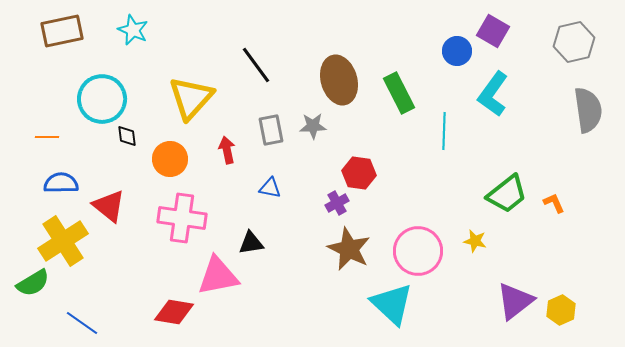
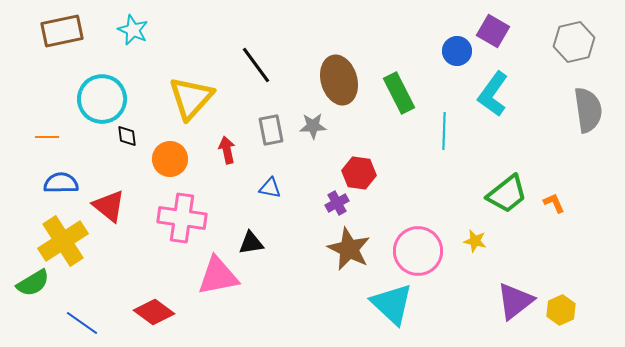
red diamond: moved 20 px left; rotated 27 degrees clockwise
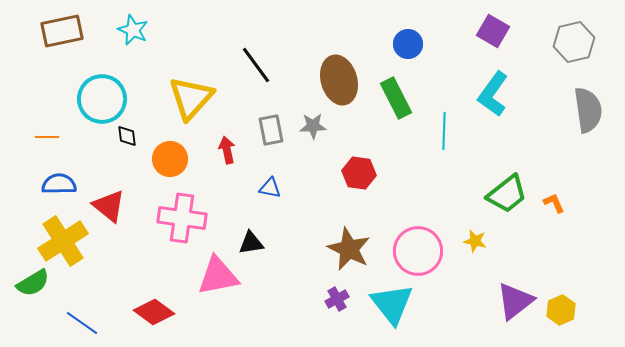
blue circle: moved 49 px left, 7 px up
green rectangle: moved 3 px left, 5 px down
blue semicircle: moved 2 px left, 1 px down
purple cross: moved 96 px down
cyan triangle: rotated 9 degrees clockwise
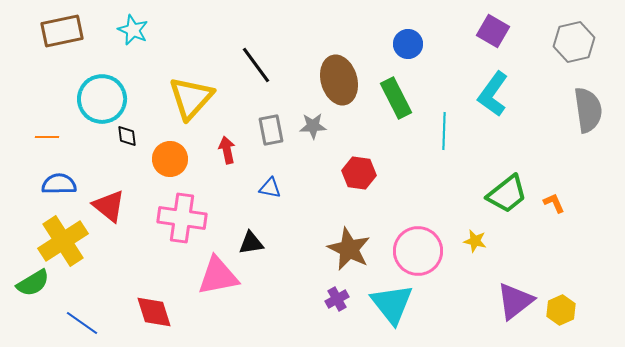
red diamond: rotated 36 degrees clockwise
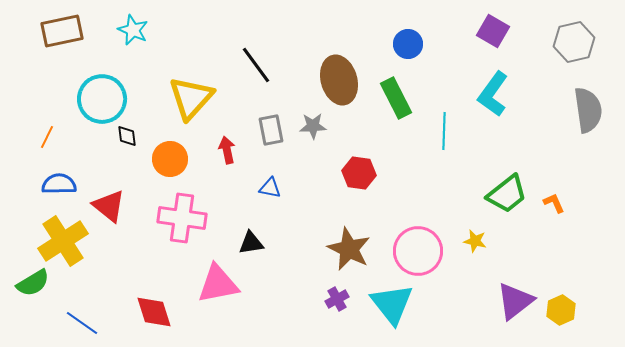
orange line: rotated 65 degrees counterclockwise
pink triangle: moved 8 px down
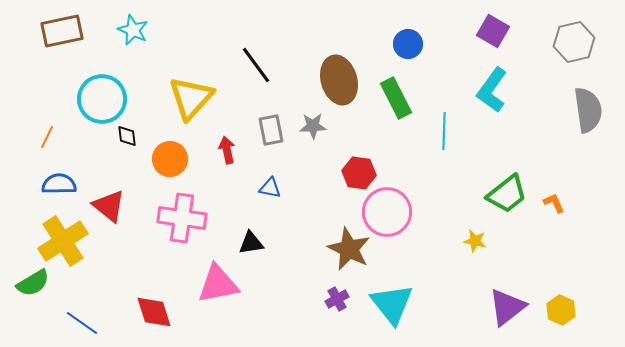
cyan L-shape: moved 1 px left, 4 px up
pink circle: moved 31 px left, 39 px up
purple triangle: moved 8 px left, 6 px down
yellow hexagon: rotated 12 degrees counterclockwise
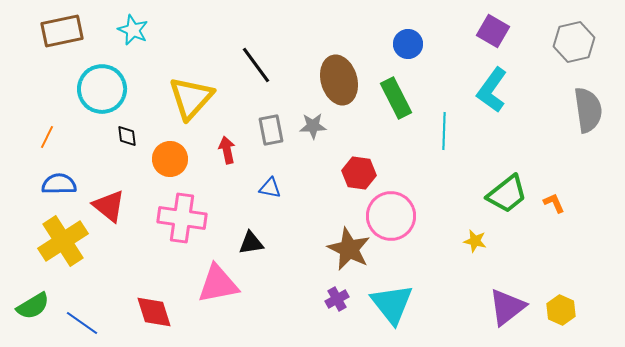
cyan circle: moved 10 px up
pink circle: moved 4 px right, 4 px down
green semicircle: moved 23 px down
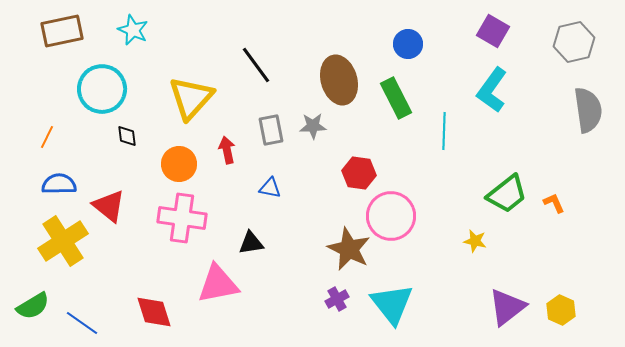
orange circle: moved 9 px right, 5 px down
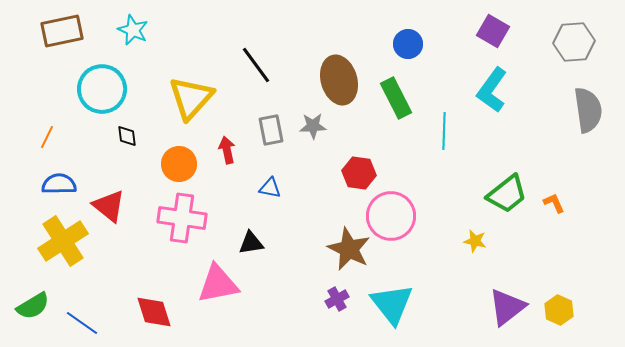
gray hexagon: rotated 9 degrees clockwise
yellow hexagon: moved 2 px left
